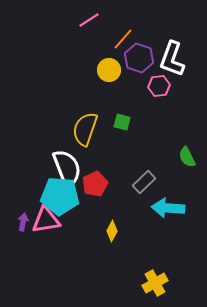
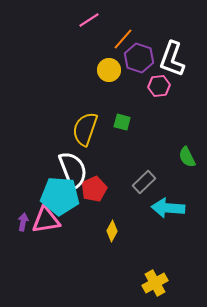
white semicircle: moved 6 px right, 2 px down
red pentagon: moved 1 px left, 5 px down
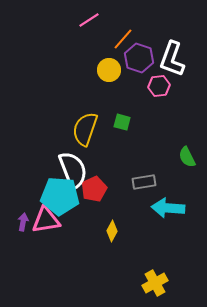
gray rectangle: rotated 35 degrees clockwise
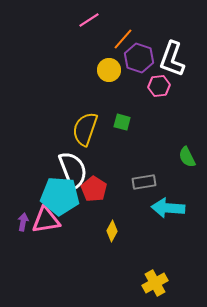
red pentagon: rotated 15 degrees counterclockwise
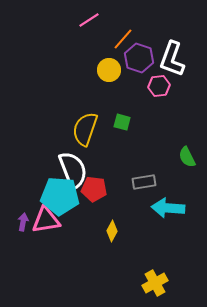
red pentagon: rotated 25 degrees counterclockwise
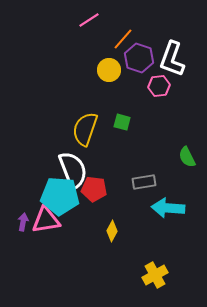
yellow cross: moved 8 px up
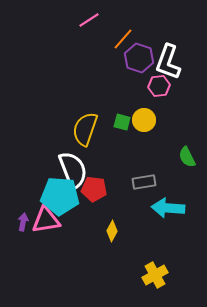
white L-shape: moved 4 px left, 3 px down
yellow circle: moved 35 px right, 50 px down
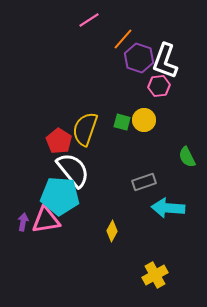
white L-shape: moved 3 px left, 1 px up
white semicircle: rotated 18 degrees counterclockwise
gray rectangle: rotated 10 degrees counterclockwise
red pentagon: moved 35 px left, 48 px up; rotated 25 degrees clockwise
